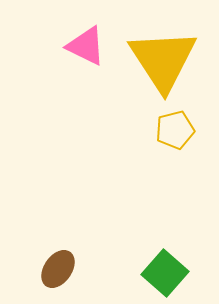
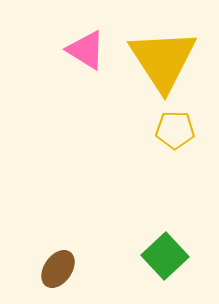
pink triangle: moved 4 px down; rotated 6 degrees clockwise
yellow pentagon: rotated 15 degrees clockwise
green square: moved 17 px up; rotated 6 degrees clockwise
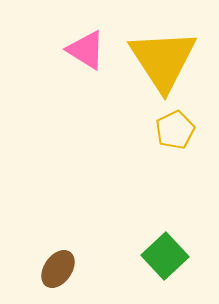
yellow pentagon: rotated 27 degrees counterclockwise
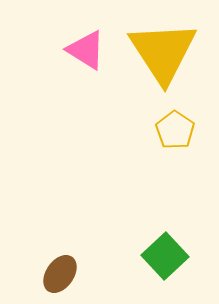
yellow triangle: moved 8 px up
yellow pentagon: rotated 12 degrees counterclockwise
brown ellipse: moved 2 px right, 5 px down
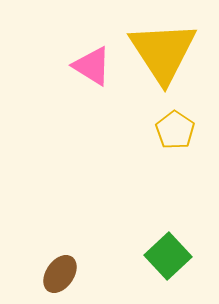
pink triangle: moved 6 px right, 16 px down
green square: moved 3 px right
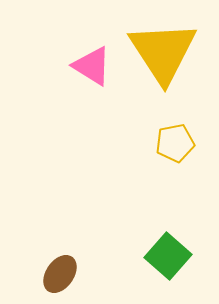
yellow pentagon: moved 13 px down; rotated 27 degrees clockwise
green square: rotated 6 degrees counterclockwise
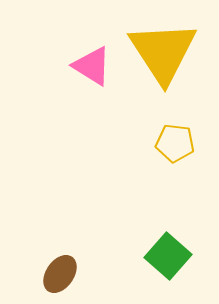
yellow pentagon: rotated 18 degrees clockwise
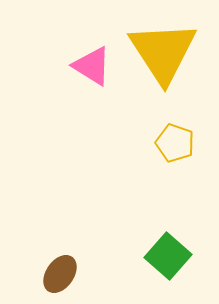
yellow pentagon: rotated 12 degrees clockwise
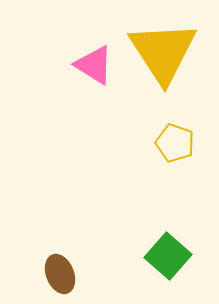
pink triangle: moved 2 px right, 1 px up
brown ellipse: rotated 57 degrees counterclockwise
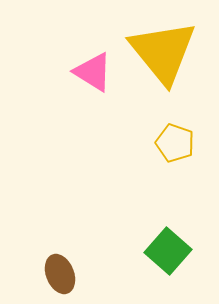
yellow triangle: rotated 6 degrees counterclockwise
pink triangle: moved 1 px left, 7 px down
green square: moved 5 px up
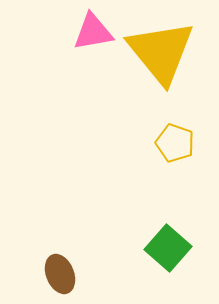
yellow triangle: moved 2 px left
pink triangle: moved 40 px up; rotated 42 degrees counterclockwise
green square: moved 3 px up
